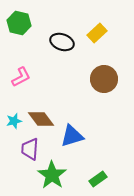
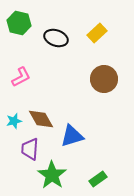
black ellipse: moved 6 px left, 4 px up
brown diamond: rotated 8 degrees clockwise
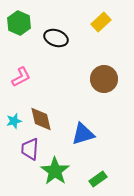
green hexagon: rotated 10 degrees clockwise
yellow rectangle: moved 4 px right, 11 px up
brown diamond: rotated 16 degrees clockwise
blue triangle: moved 11 px right, 2 px up
green star: moved 3 px right, 4 px up
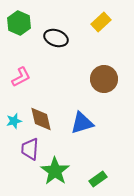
blue triangle: moved 1 px left, 11 px up
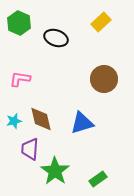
pink L-shape: moved 1 px left, 2 px down; rotated 145 degrees counterclockwise
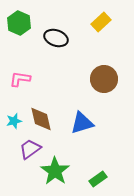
purple trapezoid: rotated 50 degrees clockwise
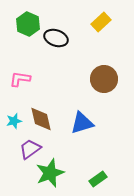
green hexagon: moved 9 px right, 1 px down
green star: moved 5 px left, 2 px down; rotated 16 degrees clockwise
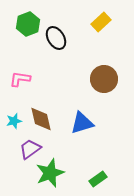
green hexagon: rotated 15 degrees clockwise
black ellipse: rotated 40 degrees clockwise
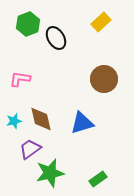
green star: rotated 8 degrees clockwise
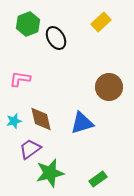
brown circle: moved 5 px right, 8 px down
